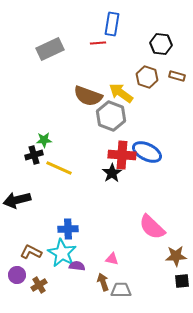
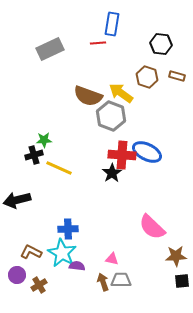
gray trapezoid: moved 10 px up
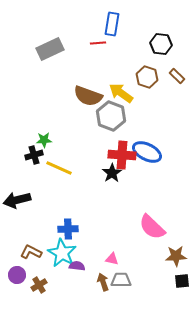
brown rectangle: rotated 28 degrees clockwise
